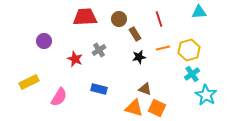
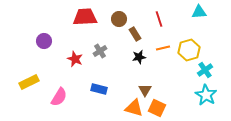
gray cross: moved 1 px right, 1 px down
cyan cross: moved 13 px right, 4 px up
brown triangle: moved 1 px down; rotated 40 degrees clockwise
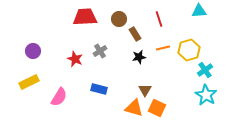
cyan triangle: moved 1 px up
purple circle: moved 11 px left, 10 px down
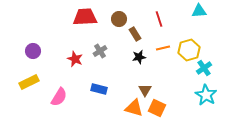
cyan cross: moved 1 px left, 2 px up
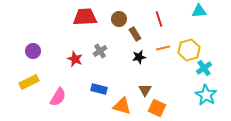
pink semicircle: moved 1 px left
orange triangle: moved 12 px left, 2 px up
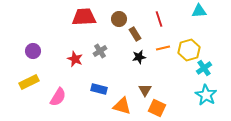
red trapezoid: moved 1 px left
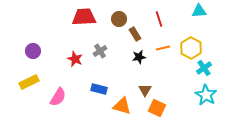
yellow hexagon: moved 2 px right, 2 px up; rotated 15 degrees counterclockwise
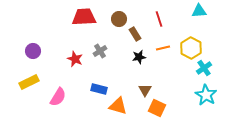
orange triangle: moved 4 px left
